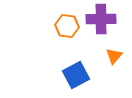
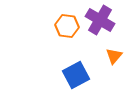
purple cross: moved 1 px left, 1 px down; rotated 32 degrees clockwise
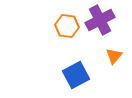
purple cross: rotated 32 degrees clockwise
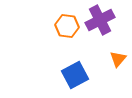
orange triangle: moved 4 px right, 3 px down
blue square: moved 1 px left
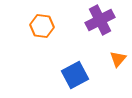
orange hexagon: moved 25 px left
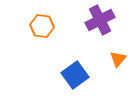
blue square: rotated 8 degrees counterclockwise
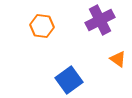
orange triangle: rotated 36 degrees counterclockwise
blue square: moved 6 px left, 5 px down
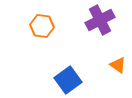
orange triangle: moved 6 px down
blue square: moved 1 px left
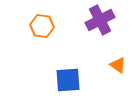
blue square: rotated 32 degrees clockwise
